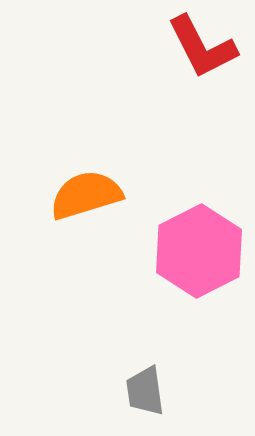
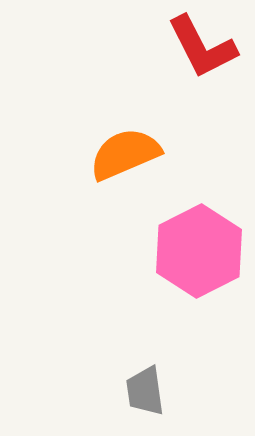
orange semicircle: moved 39 px right, 41 px up; rotated 6 degrees counterclockwise
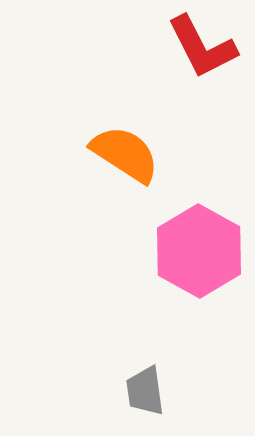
orange semicircle: rotated 56 degrees clockwise
pink hexagon: rotated 4 degrees counterclockwise
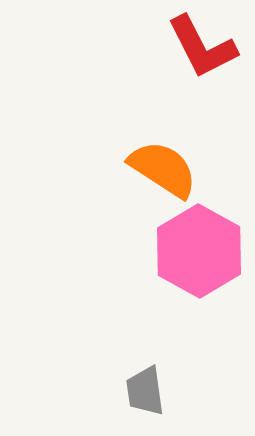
orange semicircle: moved 38 px right, 15 px down
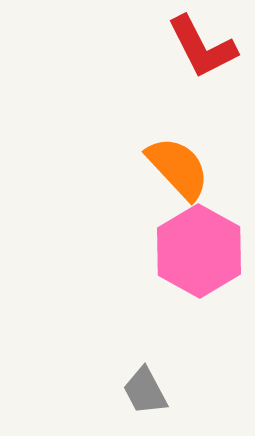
orange semicircle: moved 15 px right, 1 px up; rotated 14 degrees clockwise
gray trapezoid: rotated 20 degrees counterclockwise
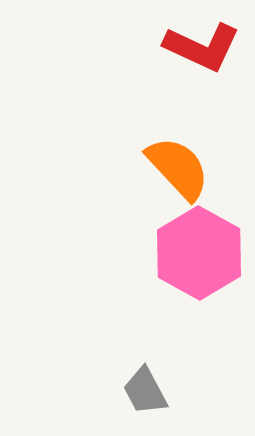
red L-shape: rotated 38 degrees counterclockwise
pink hexagon: moved 2 px down
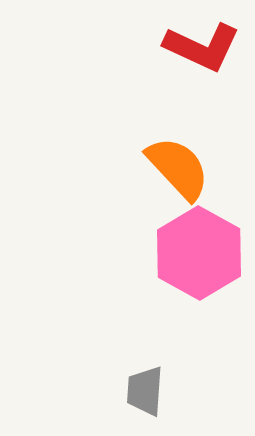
gray trapezoid: rotated 32 degrees clockwise
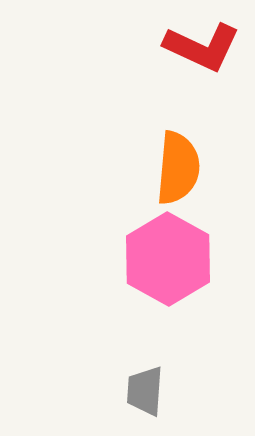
orange semicircle: rotated 48 degrees clockwise
pink hexagon: moved 31 px left, 6 px down
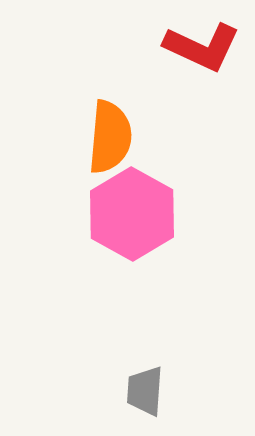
orange semicircle: moved 68 px left, 31 px up
pink hexagon: moved 36 px left, 45 px up
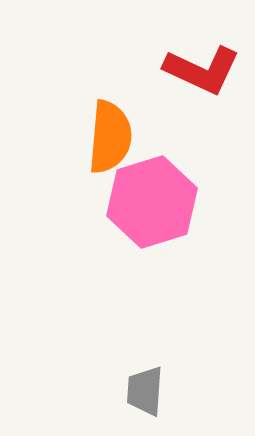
red L-shape: moved 23 px down
pink hexagon: moved 20 px right, 12 px up; rotated 14 degrees clockwise
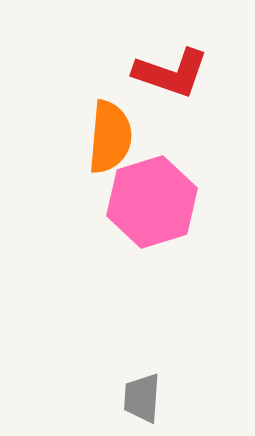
red L-shape: moved 31 px left, 3 px down; rotated 6 degrees counterclockwise
gray trapezoid: moved 3 px left, 7 px down
